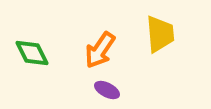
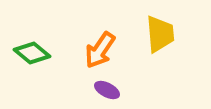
green diamond: rotated 24 degrees counterclockwise
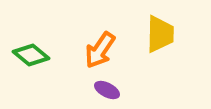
yellow trapezoid: rotated 6 degrees clockwise
green diamond: moved 1 px left, 2 px down
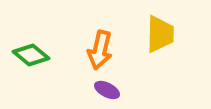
orange arrow: rotated 21 degrees counterclockwise
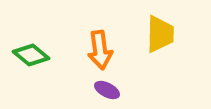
orange arrow: rotated 21 degrees counterclockwise
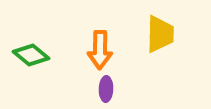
orange arrow: rotated 9 degrees clockwise
purple ellipse: moved 1 px left, 1 px up; rotated 65 degrees clockwise
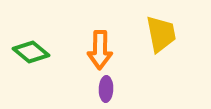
yellow trapezoid: moved 1 px right; rotated 12 degrees counterclockwise
green diamond: moved 3 px up
